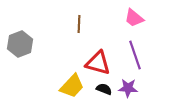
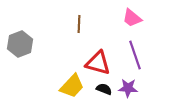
pink trapezoid: moved 2 px left
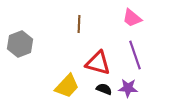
yellow trapezoid: moved 5 px left
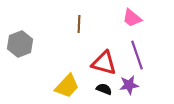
purple line: moved 2 px right
red triangle: moved 6 px right
purple star: moved 1 px right, 3 px up; rotated 12 degrees counterclockwise
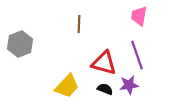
pink trapezoid: moved 7 px right, 2 px up; rotated 60 degrees clockwise
black semicircle: moved 1 px right
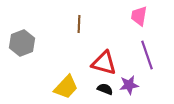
gray hexagon: moved 2 px right, 1 px up
purple line: moved 10 px right
yellow trapezoid: moved 1 px left, 1 px down
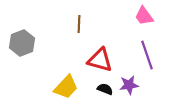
pink trapezoid: moved 5 px right; rotated 45 degrees counterclockwise
red triangle: moved 4 px left, 3 px up
